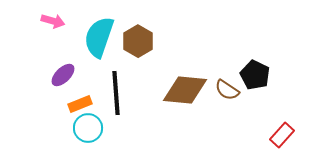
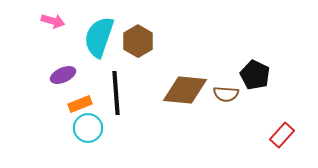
purple ellipse: rotated 20 degrees clockwise
brown semicircle: moved 1 px left, 4 px down; rotated 30 degrees counterclockwise
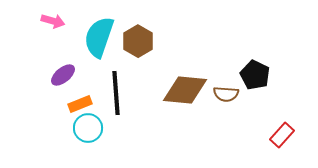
purple ellipse: rotated 15 degrees counterclockwise
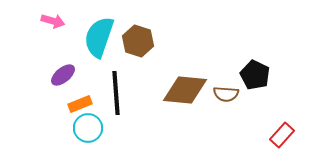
brown hexagon: rotated 12 degrees counterclockwise
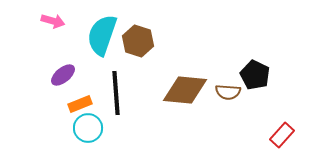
cyan semicircle: moved 3 px right, 2 px up
brown semicircle: moved 2 px right, 2 px up
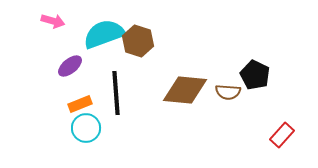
cyan semicircle: moved 2 px right, 1 px up; rotated 51 degrees clockwise
purple ellipse: moved 7 px right, 9 px up
cyan circle: moved 2 px left
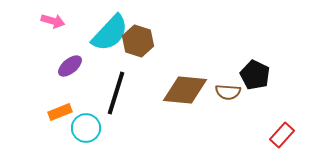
cyan semicircle: moved 6 px right, 1 px up; rotated 153 degrees clockwise
black line: rotated 21 degrees clockwise
orange rectangle: moved 20 px left, 8 px down
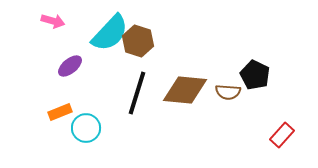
black line: moved 21 px right
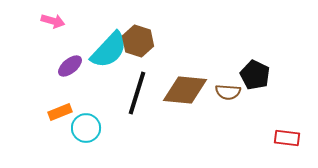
cyan semicircle: moved 1 px left, 17 px down
red rectangle: moved 5 px right, 3 px down; rotated 55 degrees clockwise
